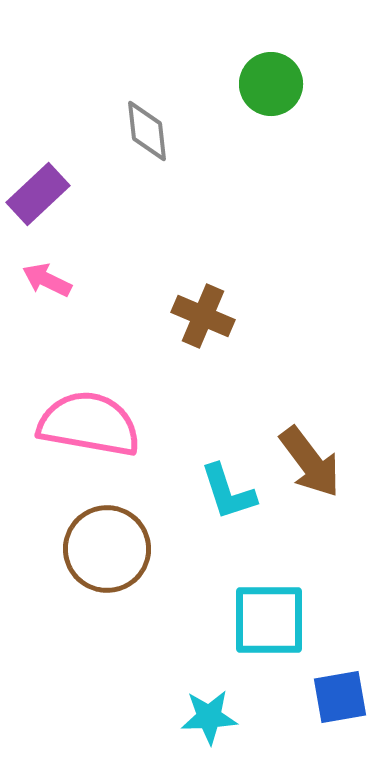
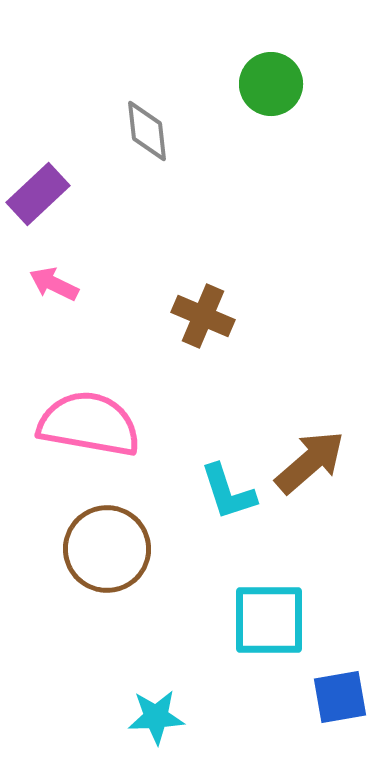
pink arrow: moved 7 px right, 4 px down
brown arrow: rotated 94 degrees counterclockwise
cyan star: moved 53 px left
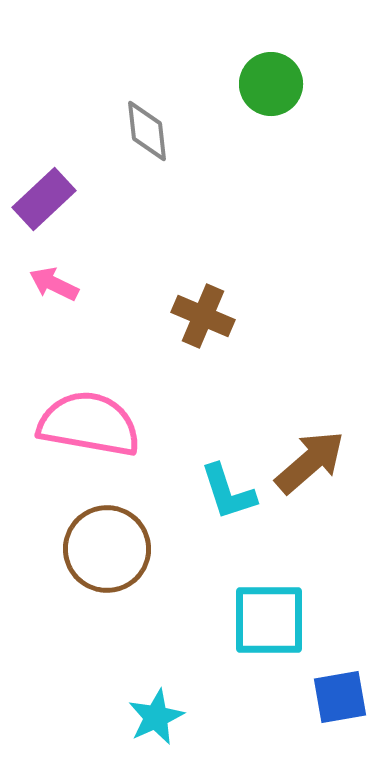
purple rectangle: moved 6 px right, 5 px down
cyan star: rotated 22 degrees counterclockwise
